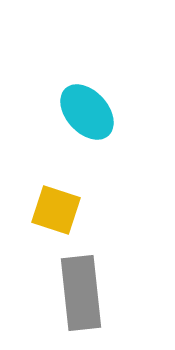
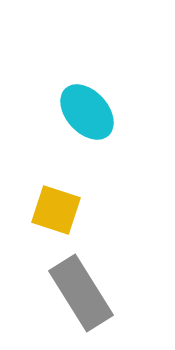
gray rectangle: rotated 26 degrees counterclockwise
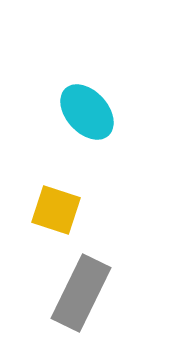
gray rectangle: rotated 58 degrees clockwise
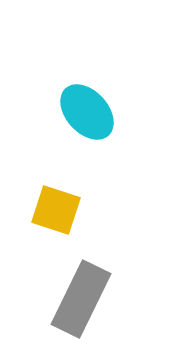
gray rectangle: moved 6 px down
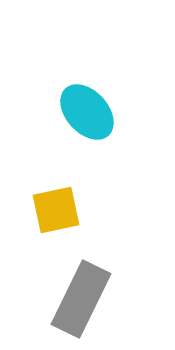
yellow square: rotated 30 degrees counterclockwise
